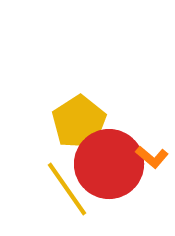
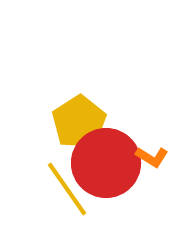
orange L-shape: rotated 8 degrees counterclockwise
red circle: moved 3 px left, 1 px up
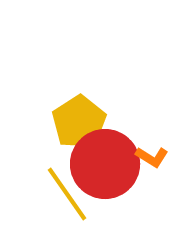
red circle: moved 1 px left, 1 px down
yellow line: moved 5 px down
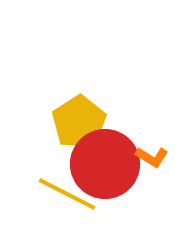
yellow line: rotated 28 degrees counterclockwise
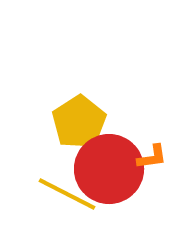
orange L-shape: rotated 40 degrees counterclockwise
red circle: moved 4 px right, 5 px down
